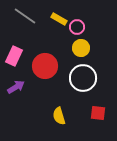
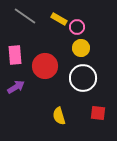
pink rectangle: moved 1 px right, 1 px up; rotated 30 degrees counterclockwise
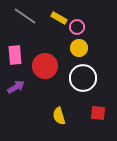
yellow rectangle: moved 1 px up
yellow circle: moved 2 px left
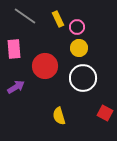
yellow rectangle: moved 1 px left, 1 px down; rotated 35 degrees clockwise
pink rectangle: moved 1 px left, 6 px up
red square: moved 7 px right; rotated 21 degrees clockwise
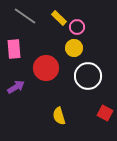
yellow rectangle: moved 1 px right, 1 px up; rotated 21 degrees counterclockwise
yellow circle: moved 5 px left
red circle: moved 1 px right, 2 px down
white circle: moved 5 px right, 2 px up
